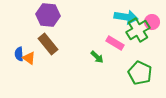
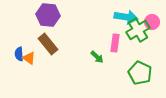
pink rectangle: rotated 66 degrees clockwise
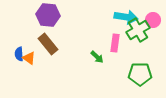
pink circle: moved 1 px right, 2 px up
green pentagon: moved 1 px down; rotated 25 degrees counterclockwise
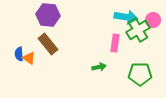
green arrow: moved 2 px right, 10 px down; rotated 56 degrees counterclockwise
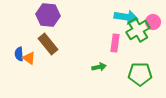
pink circle: moved 2 px down
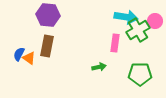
pink circle: moved 2 px right, 1 px up
brown rectangle: moved 1 px left, 2 px down; rotated 50 degrees clockwise
blue semicircle: rotated 32 degrees clockwise
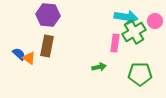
green cross: moved 4 px left, 2 px down
blue semicircle: rotated 104 degrees clockwise
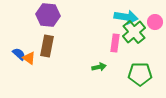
pink circle: moved 1 px down
green cross: rotated 10 degrees counterclockwise
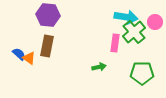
green pentagon: moved 2 px right, 1 px up
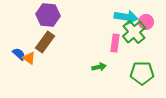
pink circle: moved 9 px left
brown rectangle: moved 2 px left, 4 px up; rotated 25 degrees clockwise
